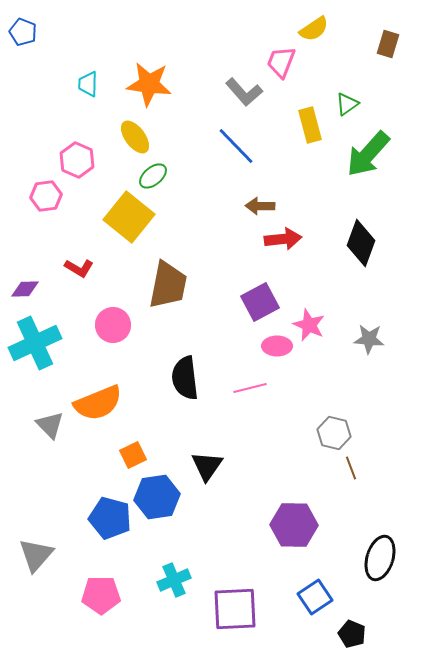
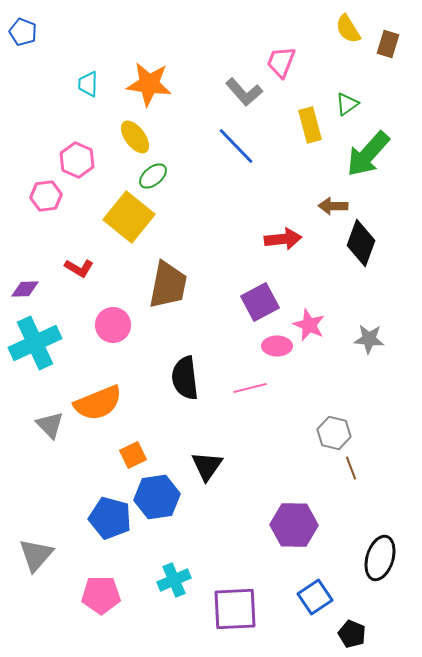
yellow semicircle at (314, 29): moved 34 px right; rotated 92 degrees clockwise
brown arrow at (260, 206): moved 73 px right
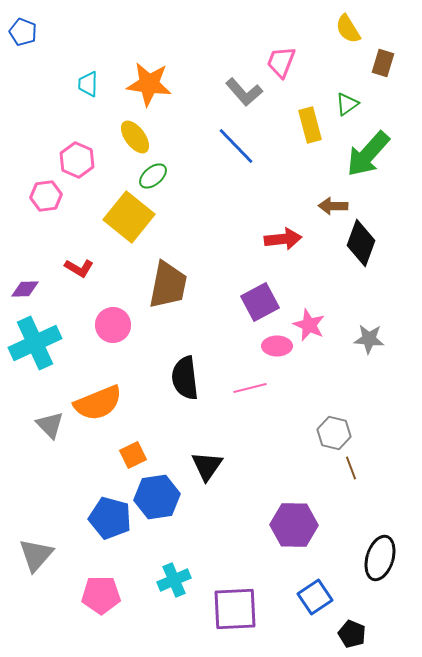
brown rectangle at (388, 44): moved 5 px left, 19 px down
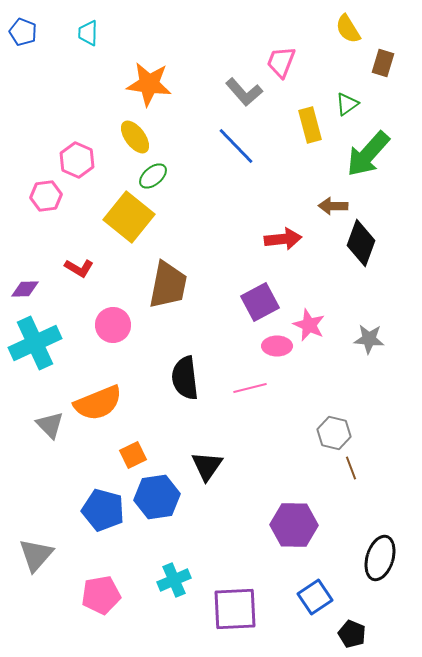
cyan trapezoid at (88, 84): moved 51 px up
blue pentagon at (110, 518): moved 7 px left, 8 px up
pink pentagon at (101, 595): rotated 9 degrees counterclockwise
